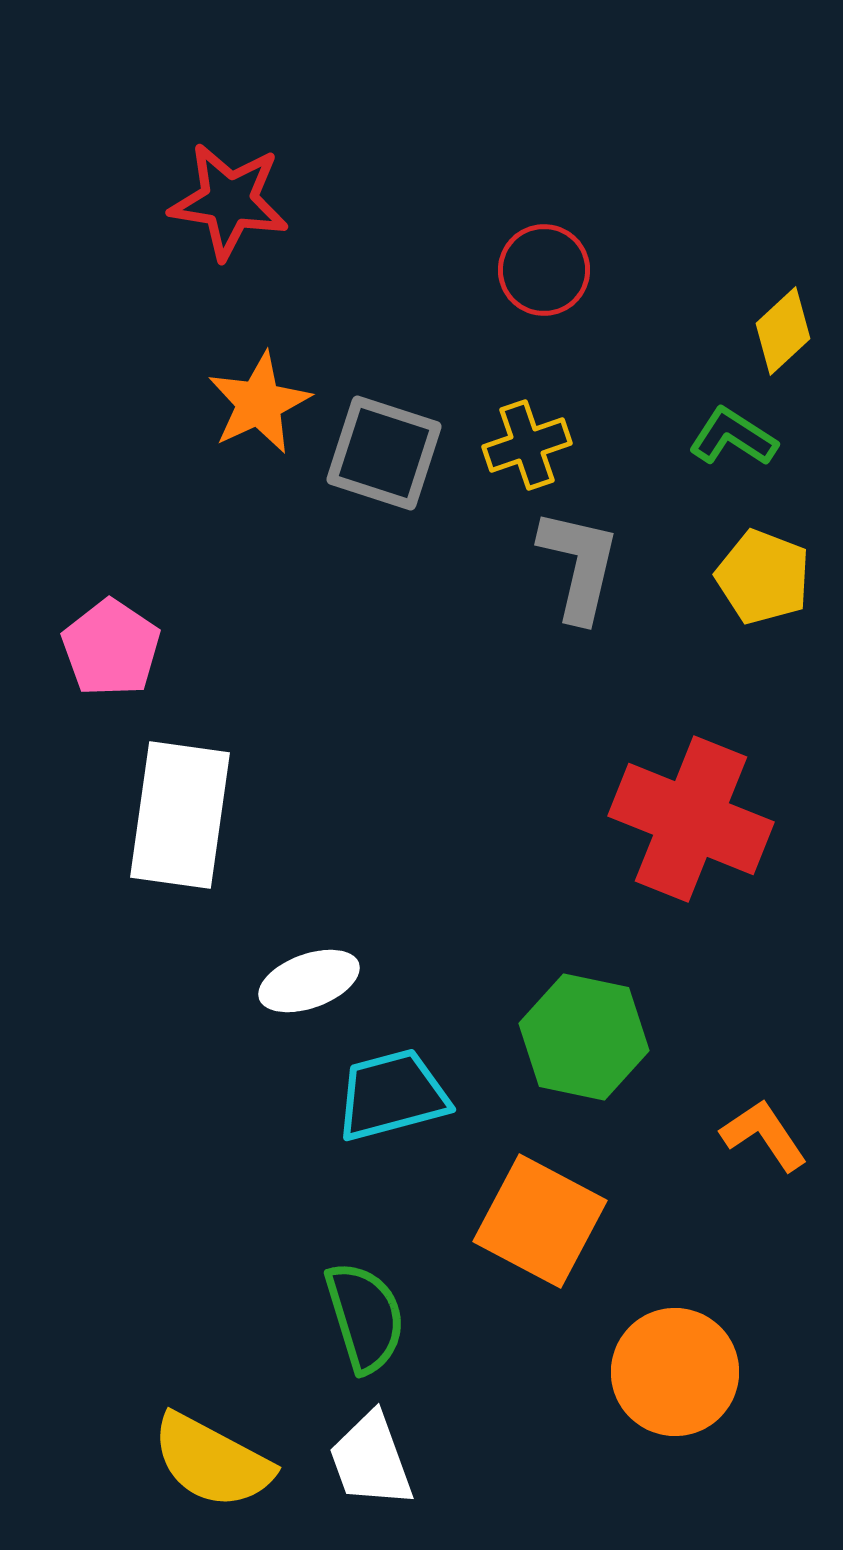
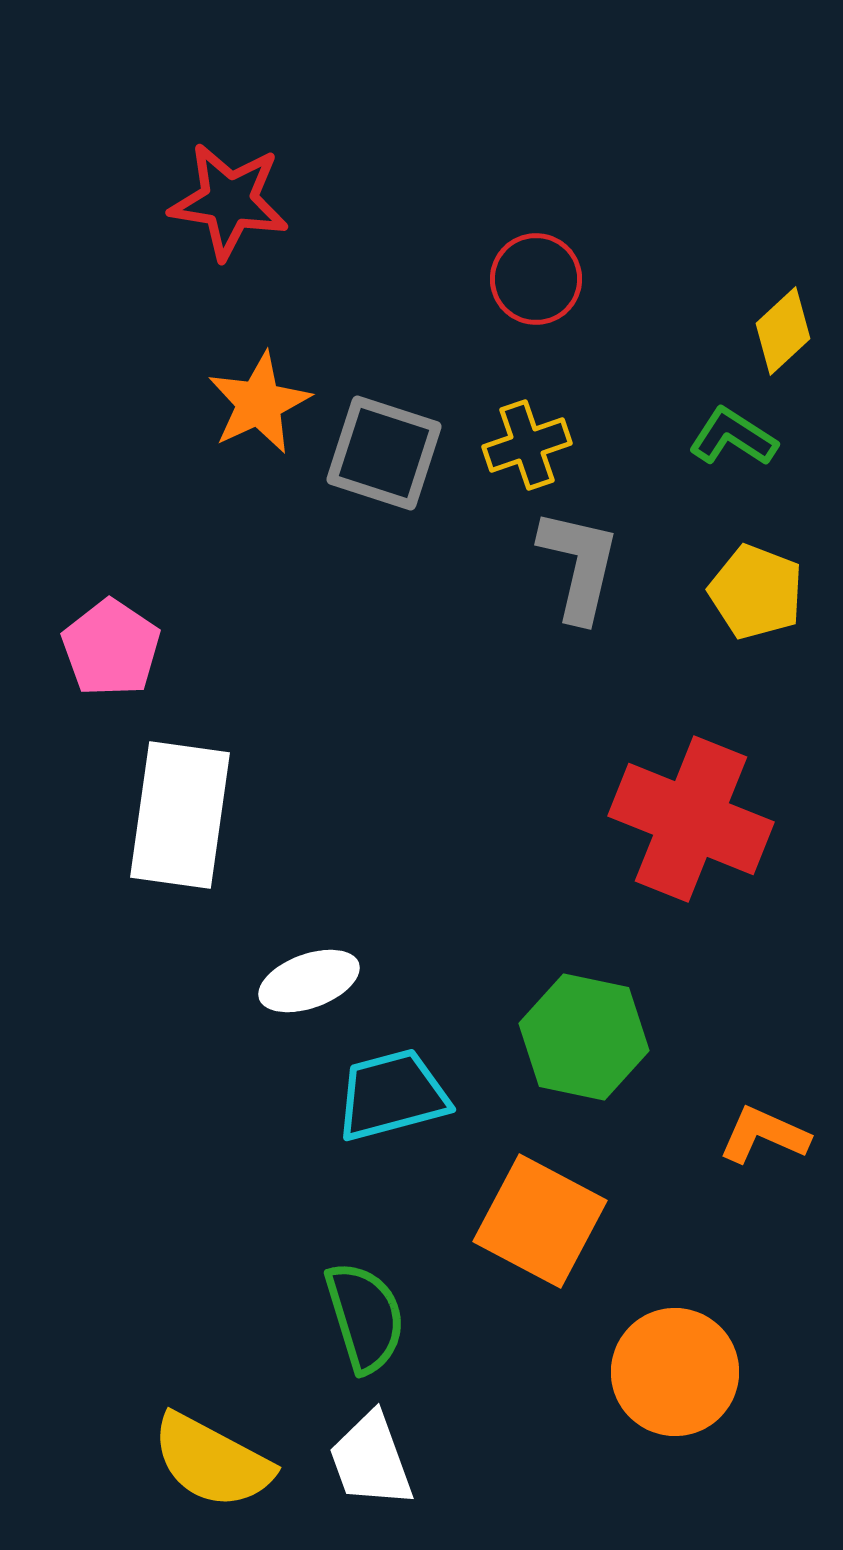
red circle: moved 8 px left, 9 px down
yellow pentagon: moved 7 px left, 15 px down
orange L-shape: rotated 32 degrees counterclockwise
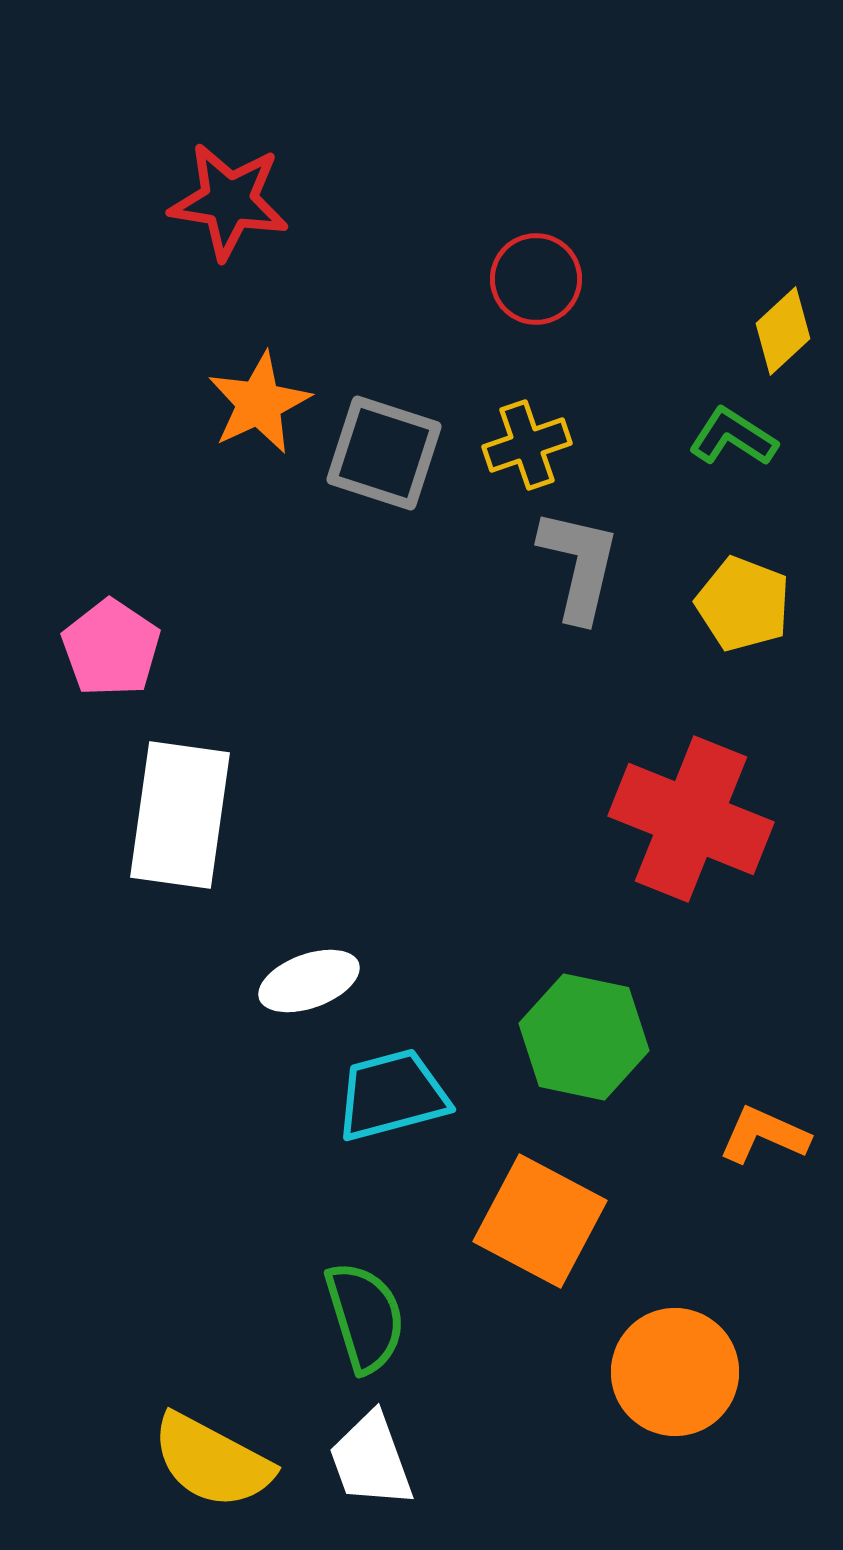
yellow pentagon: moved 13 px left, 12 px down
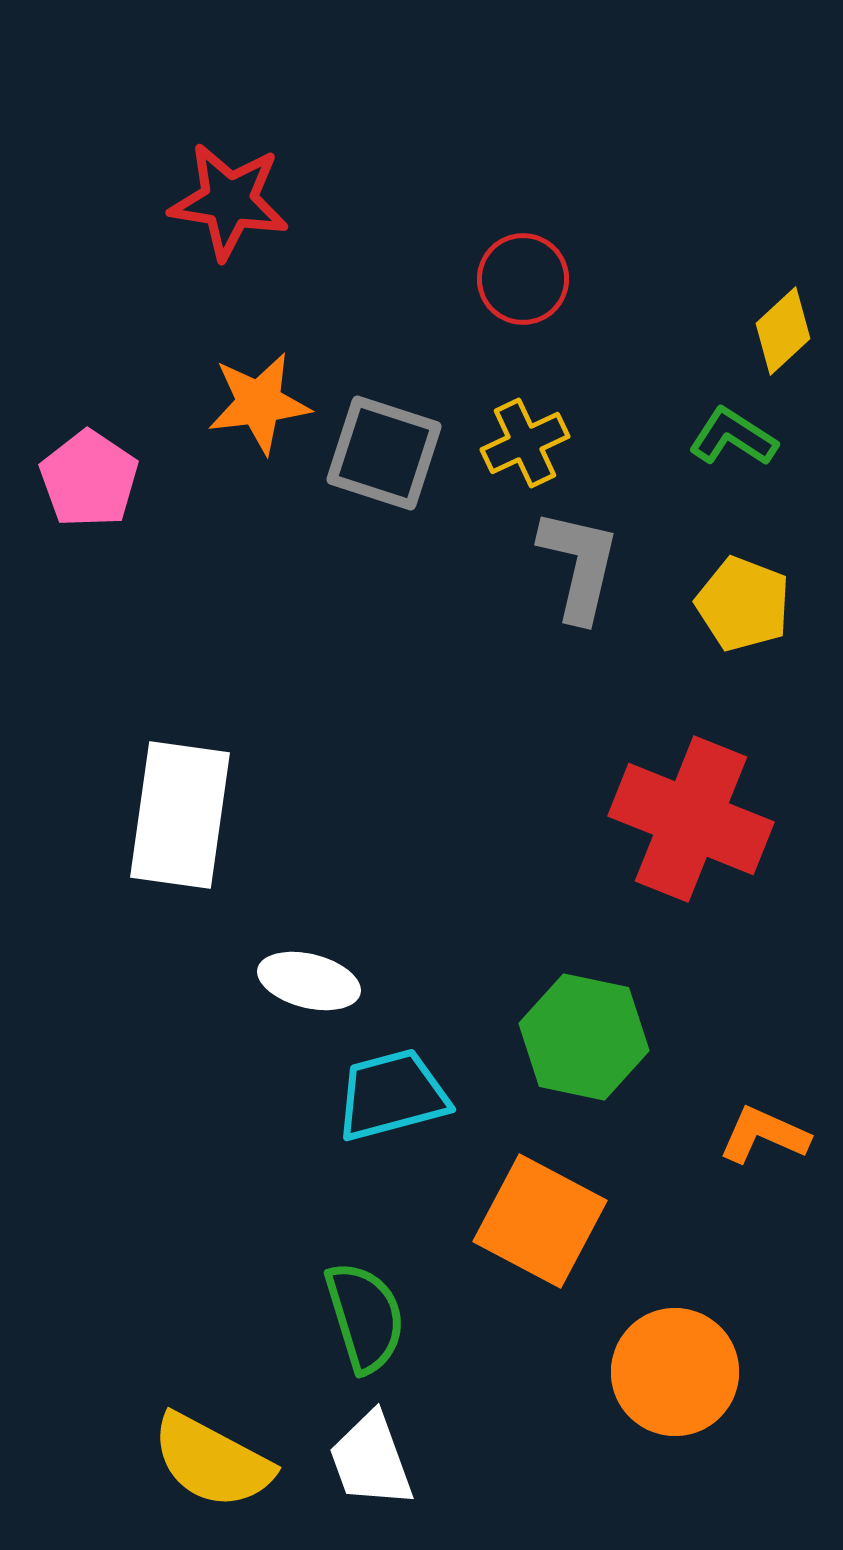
red circle: moved 13 px left
orange star: rotated 18 degrees clockwise
yellow cross: moved 2 px left, 2 px up; rotated 6 degrees counterclockwise
pink pentagon: moved 22 px left, 169 px up
white ellipse: rotated 34 degrees clockwise
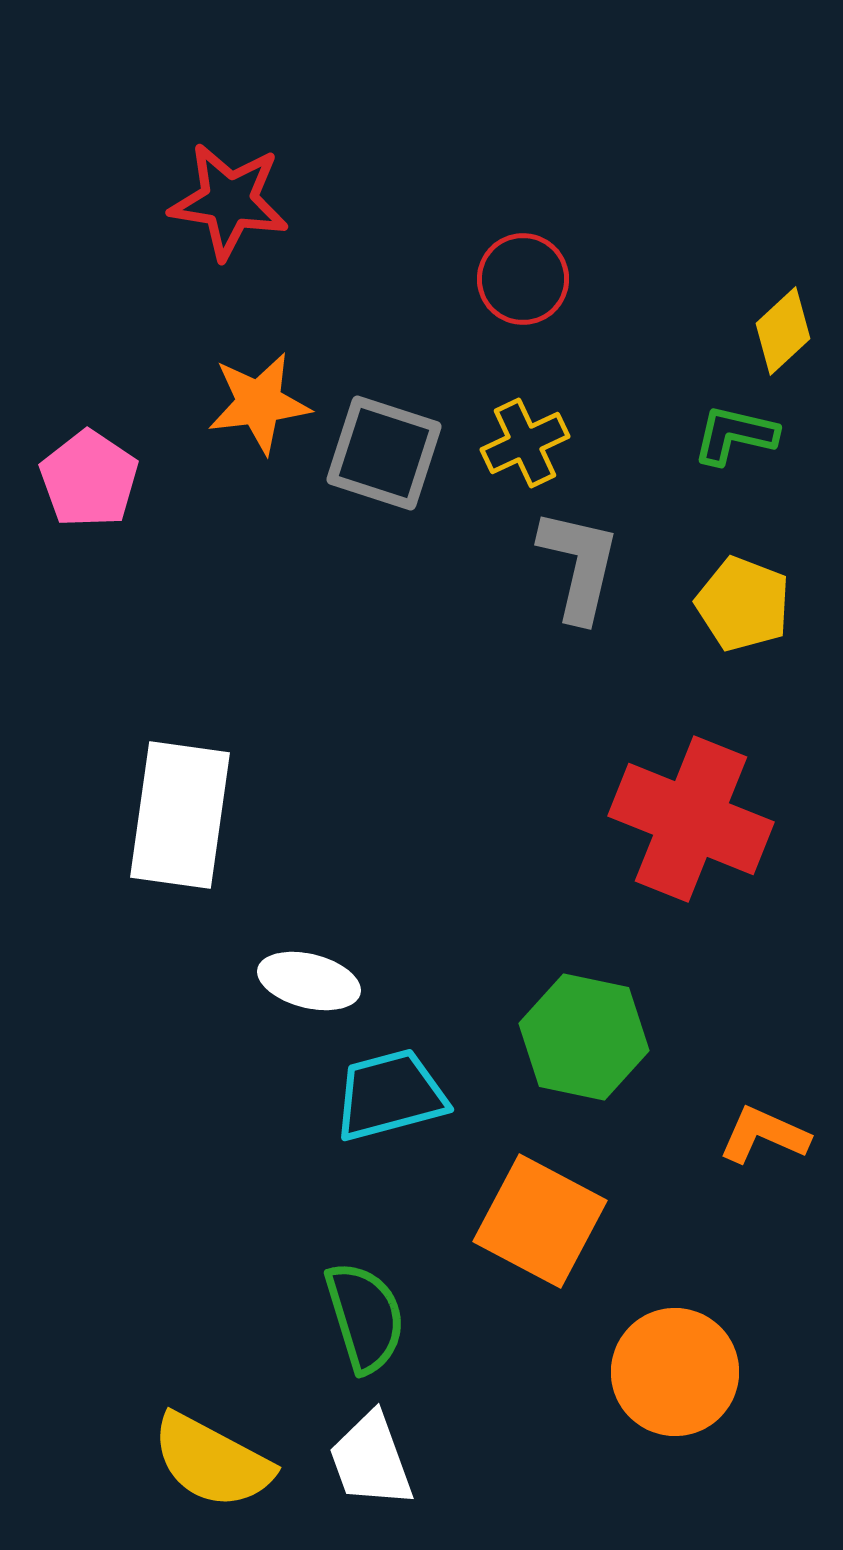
green L-shape: moved 2 px right, 2 px up; rotated 20 degrees counterclockwise
cyan trapezoid: moved 2 px left
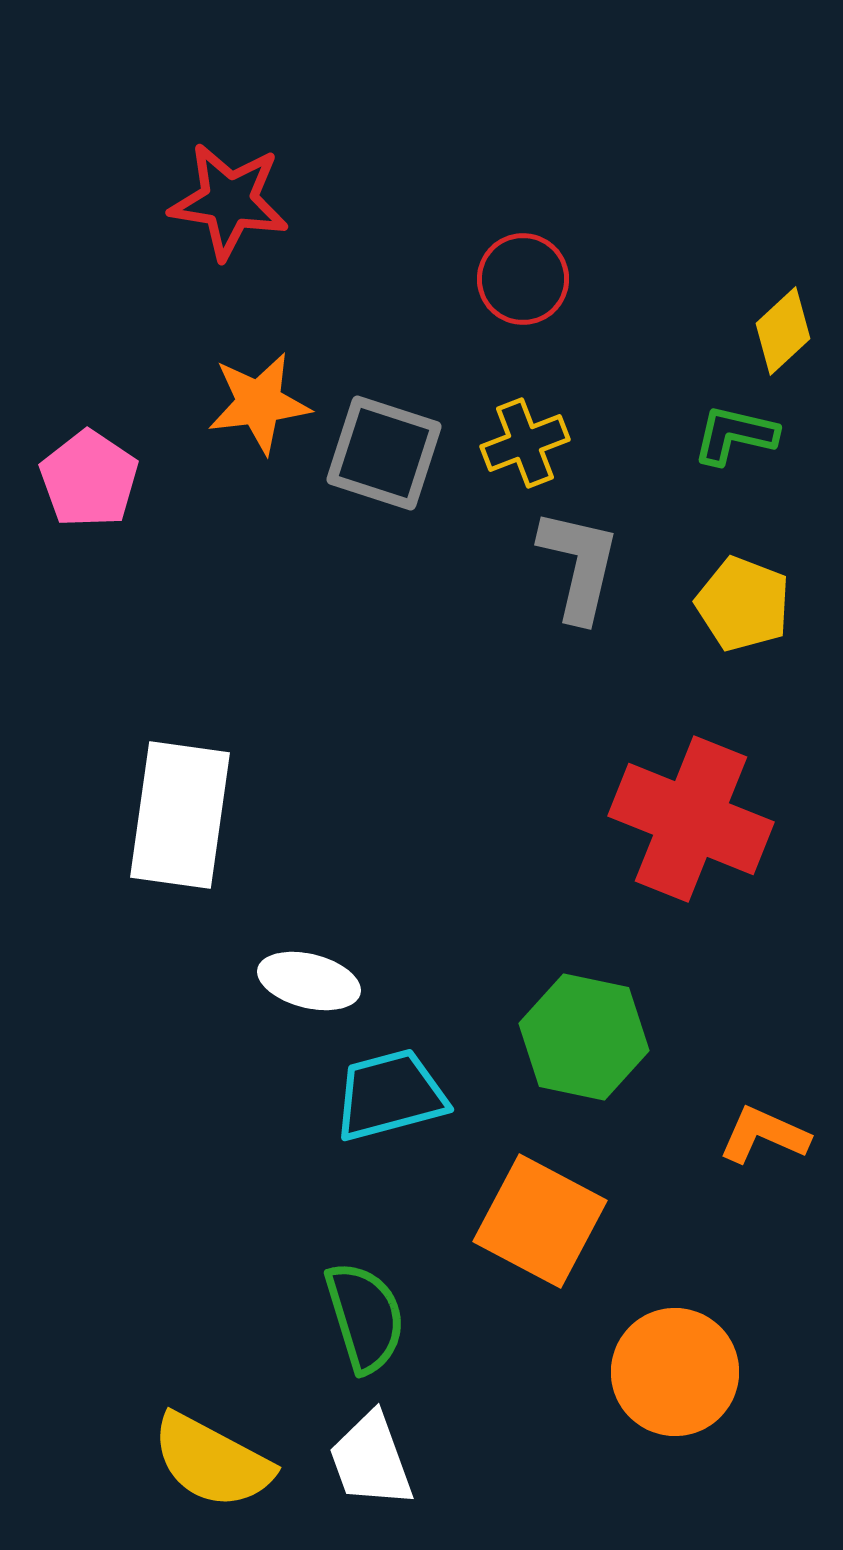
yellow cross: rotated 4 degrees clockwise
